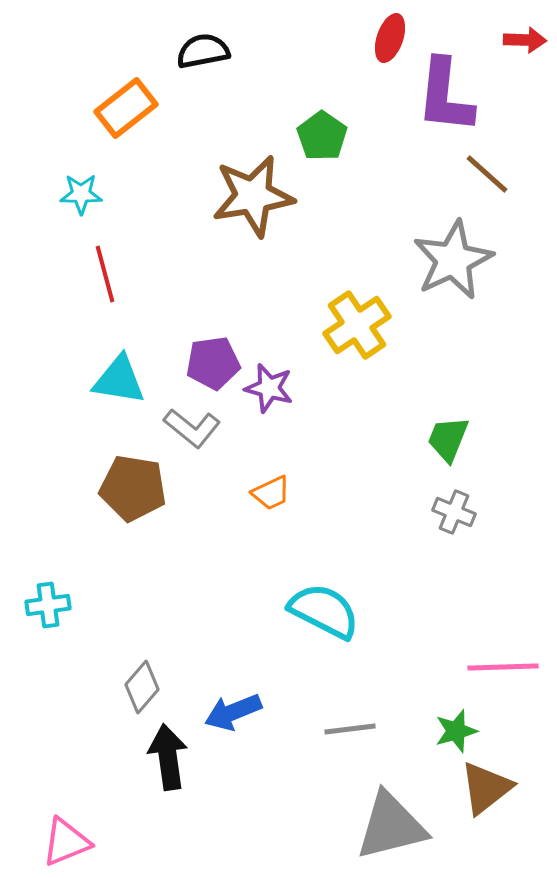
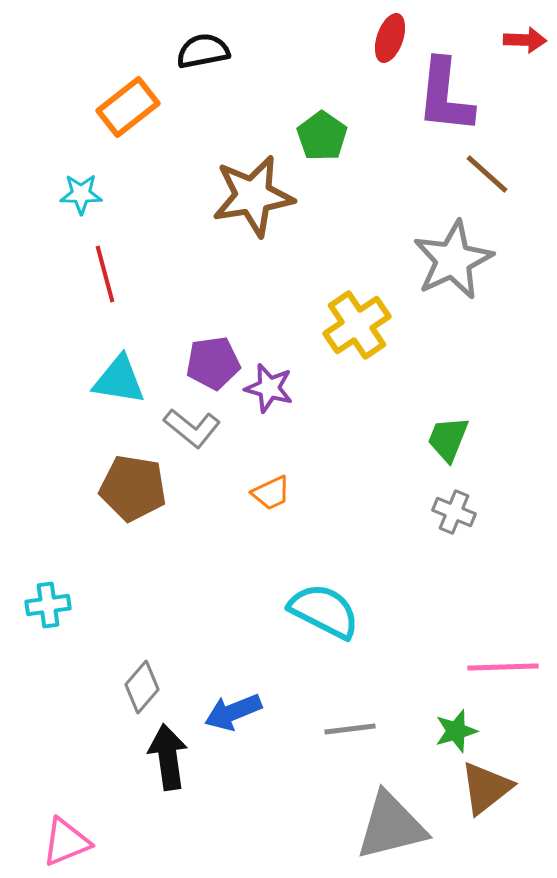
orange rectangle: moved 2 px right, 1 px up
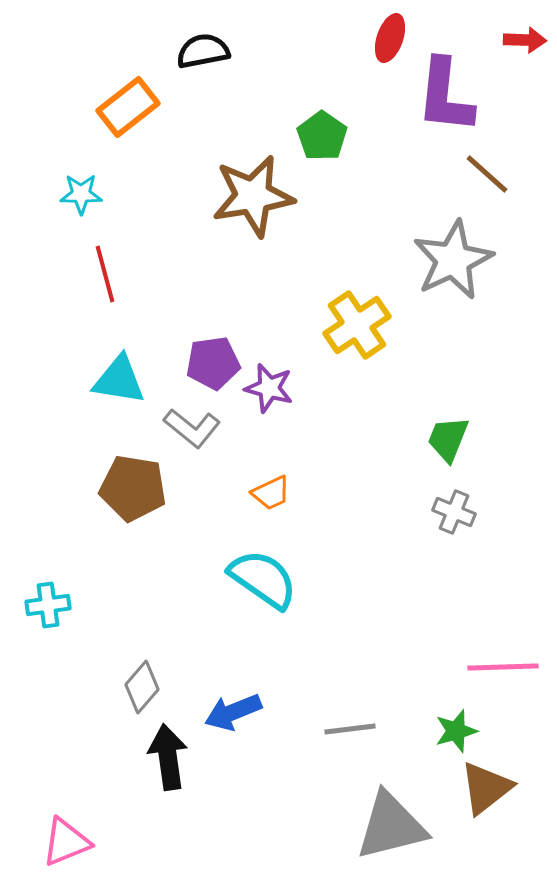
cyan semicircle: moved 61 px left, 32 px up; rotated 8 degrees clockwise
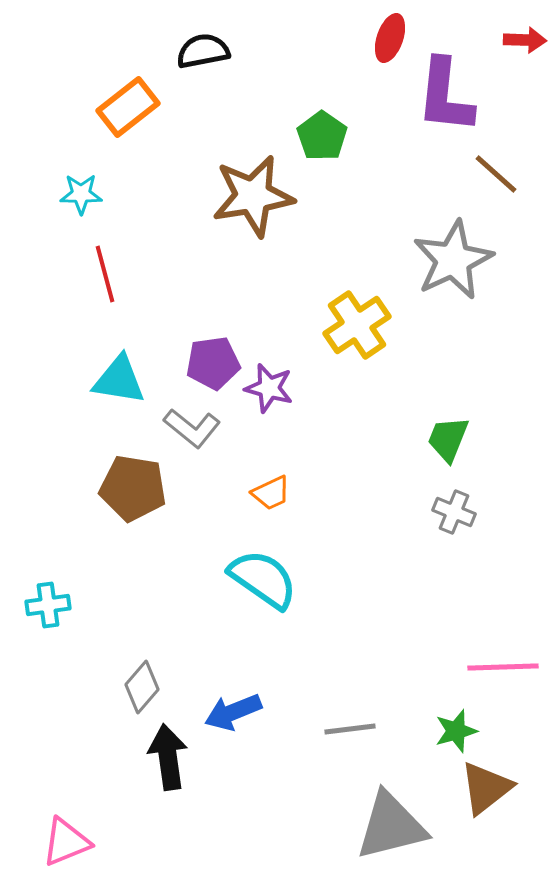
brown line: moved 9 px right
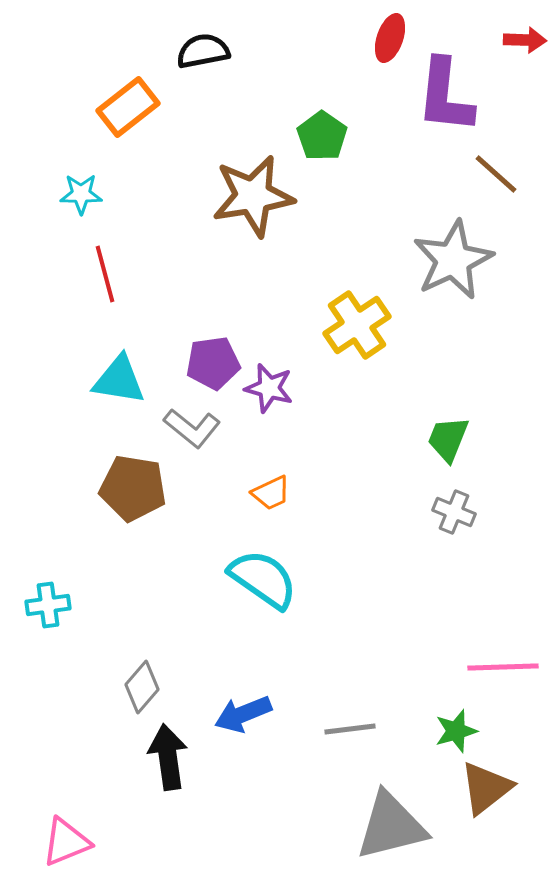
blue arrow: moved 10 px right, 2 px down
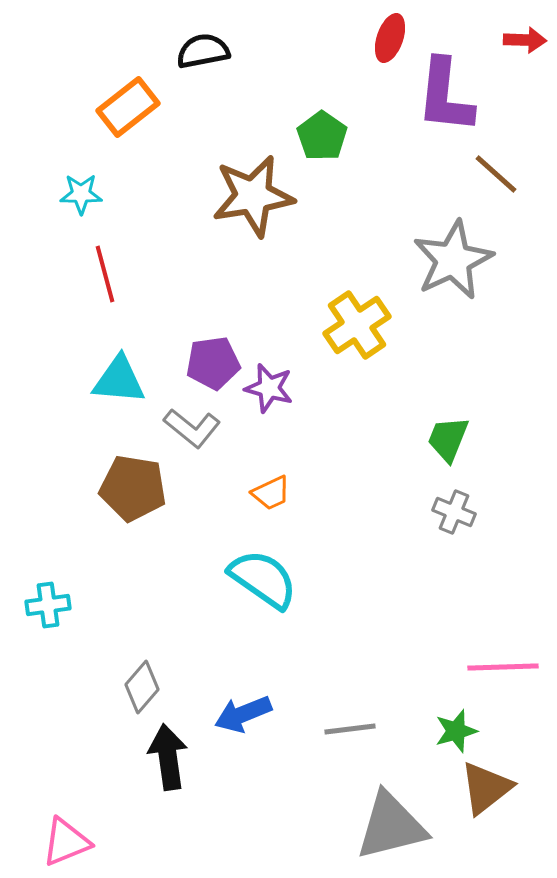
cyan triangle: rotated 4 degrees counterclockwise
